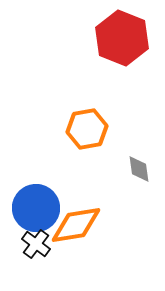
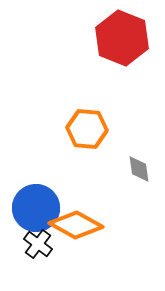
orange hexagon: rotated 15 degrees clockwise
orange diamond: rotated 38 degrees clockwise
black cross: moved 2 px right
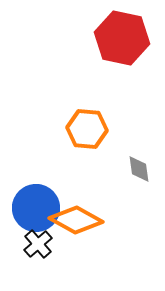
red hexagon: rotated 10 degrees counterclockwise
orange diamond: moved 5 px up
black cross: rotated 12 degrees clockwise
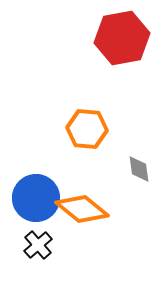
red hexagon: rotated 22 degrees counterclockwise
blue circle: moved 10 px up
orange diamond: moved 6 px right, 11 px up; rotated 10 degrees clockwise
black cross: moved 1 px down
